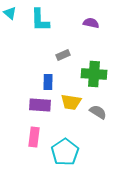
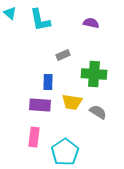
cyan L-shape: rotated 10 degrees counterclockwise
yellow trapezoid: moved 1 px right
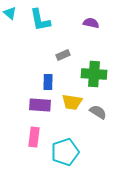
cyan pentagon: rotated 16 degrees clockwise
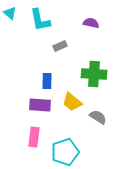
gray rectangle: moved 3 px left, 9 px up
blue rectangle: moved 1 px left, 1 px up
yellow trapezoid: rotated 30 degrees clockwise
gray semicircle: moved 5 px down
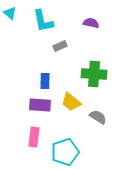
cyan L-shape: moved 3 px right, 1 px down
blue rectangle: moved 2 px left
yellow trapezoid: moved 1 px left
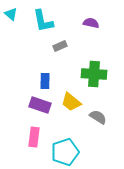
cyan triangle: moved 1 px right, 1 px down
purple rectangle: rotated 15 degrees clockwise
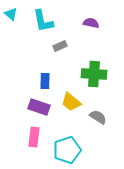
purple rectangle: moved 1 px left, 2 px down
cyan pentagon: moved 2 px right, 2 px up
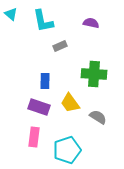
yellow trapezoid: moved 1 px left, 1 px down; rotated 15 degrees clockwise
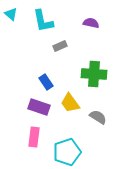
blue rectangle: moved 1 px right, 1 px down; rotated 35 degrees counterclockwise
cyan pentagon: moved 2 px down
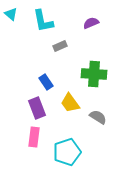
purple semicircle: rotated 35 degrees counterclockwise
purple rectangle: moved 2 px left, 1 px down; rotated 50 degrees clockwise
